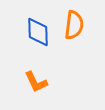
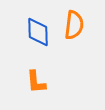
orange L-shape: rotated 20 degrees clockwise
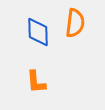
orange semicircle: moved 1 px right, 2 px up
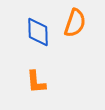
orange semicircle: rotated 12 degrees clockwise
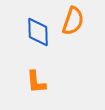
orange semicircle: moved 2 px left, 2 px up
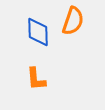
orange L-shape: moved 3 px up
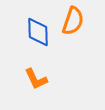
orange L-shape: rotated 20 degrees counterclockwise
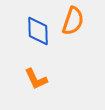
blue diamond: moved 1 px up
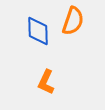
orange L-shape: moved 10 px right, 3 px down; rotated 50 degrees clockwise
